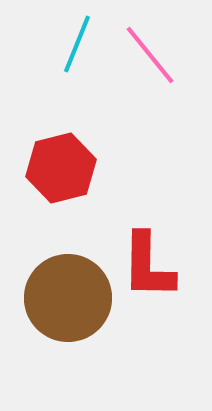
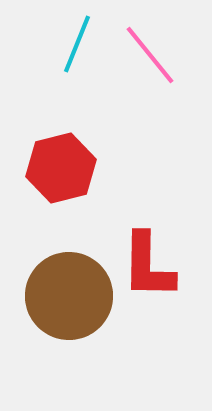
brown circle: moved 1 px right, 2 px up
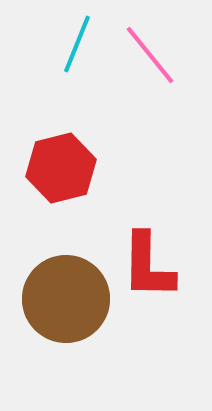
brown circle: moved 3 px left, 3 px down
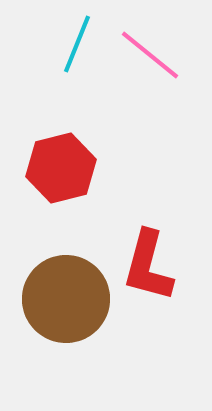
pink line: rotated 12 degrees counterclockwise
red L-shape: rotated 14 degrees clockwise
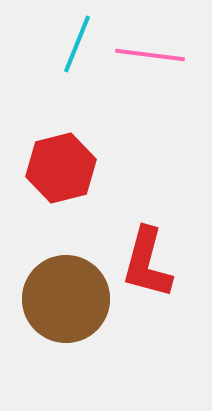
pink line: rotated 32 degrees counterclockwise
red L-shape: moved 1 px left, 3 px up
